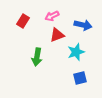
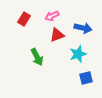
red rectangle: moved 1 px right, 2 px up
blue arrow: moved 3 px down
cyan star: moved 2 px right, 2 px down
green arrow: rotated 36 degrees counterclockwise
blue square: moved 6 px right
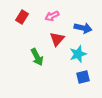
red rectangle: moved 2 px left, 2 px up
red triangle: moved 4 px down; rotated 28 degrees counterclockwise
blue square: moved 3 px left, 1 px up
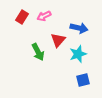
pink arrow: moved 8 px left
blue arrow: moved 4 px left
red triangle: moved 1 px right, 1 px down
green arrow: moved 1 px right, 5 px up
blue square: moved 3 px down
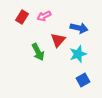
blue square: rotated 16 degrees counterclockwise
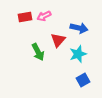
red rectangle: moved 3 px right; rotated 48 degrees clockwise
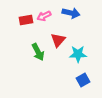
red rectangle: moved 1 px right, 3 px down
blue arrow: moved 8 px left, 15 px up
cyan star: rotated 18 degrees clockwise
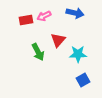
blue arrow: moved 4 px right
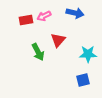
cyan star: moved 10 px right
blue square: rotated 16 degrees clockwise
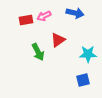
red triangle: rotated 14 degrees clockwise
